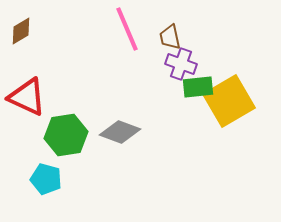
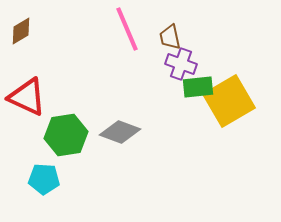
cyan pentagon: moved 2 px left; rotated 12 degrees counterclockwise
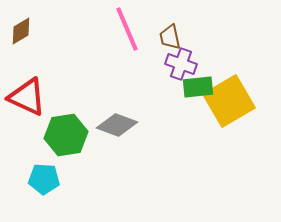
gray diamond: moved 3 px left, 7 px up
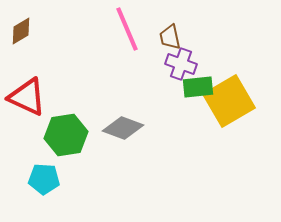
gray diamond: moved 6 px right, 3 px down
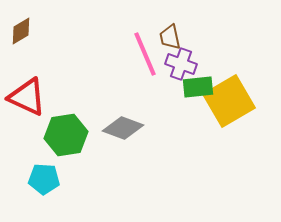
pink line: moved 18 px right, 25 px down
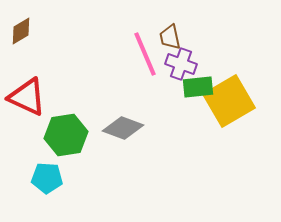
cyan pentagon: moved 3 px right, 1 px up
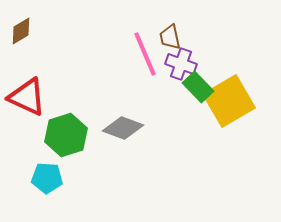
green rectangle: rotated 52 degrees clockwise
green hexagon: rotated 9 degrees counterclockwise
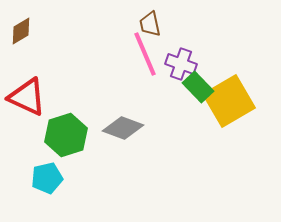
brown trapezoid: moved 20 px left, 13 px up
cyan pentagon: rotated 16 degrees counterclockwise
